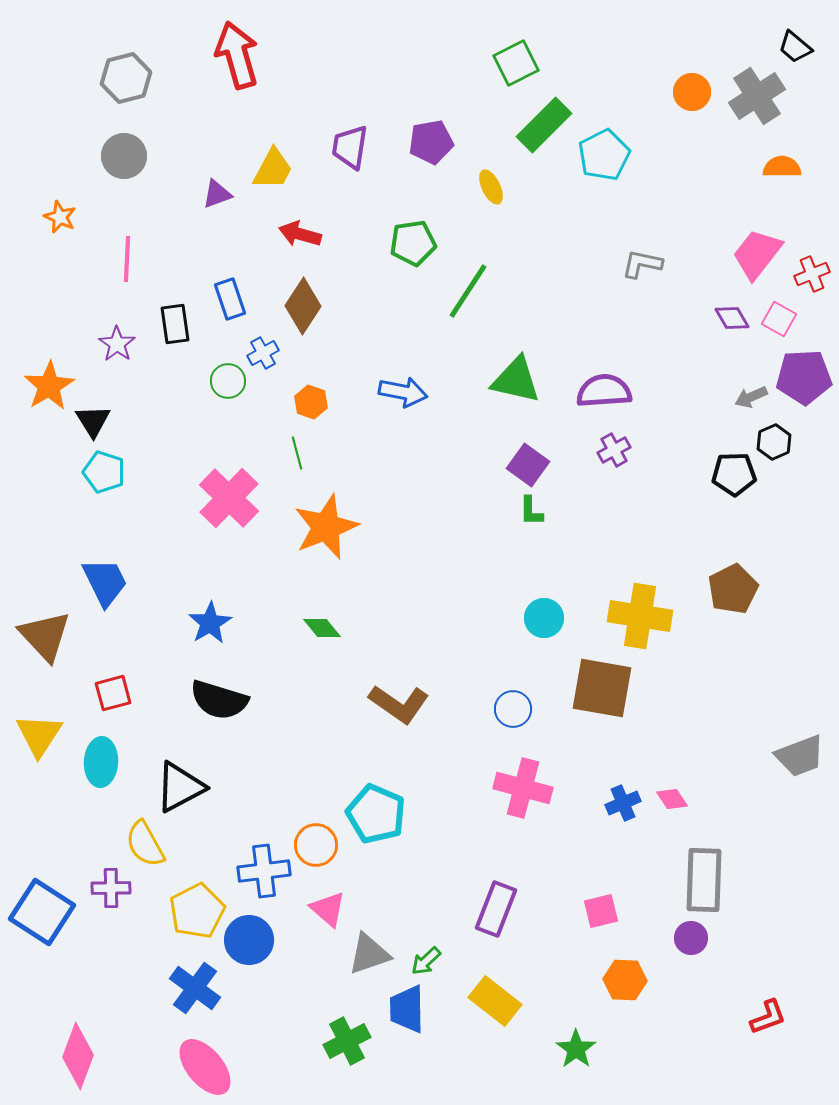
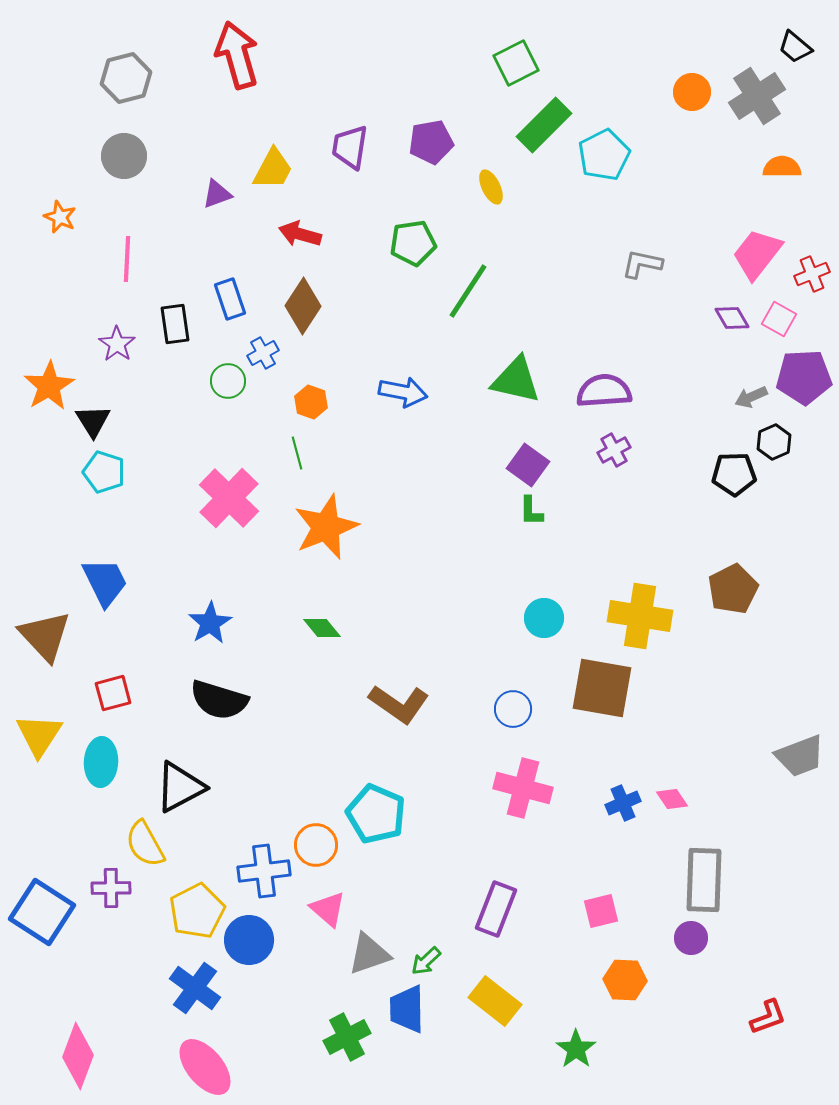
green cross at (347, 1041): moved 4 px up
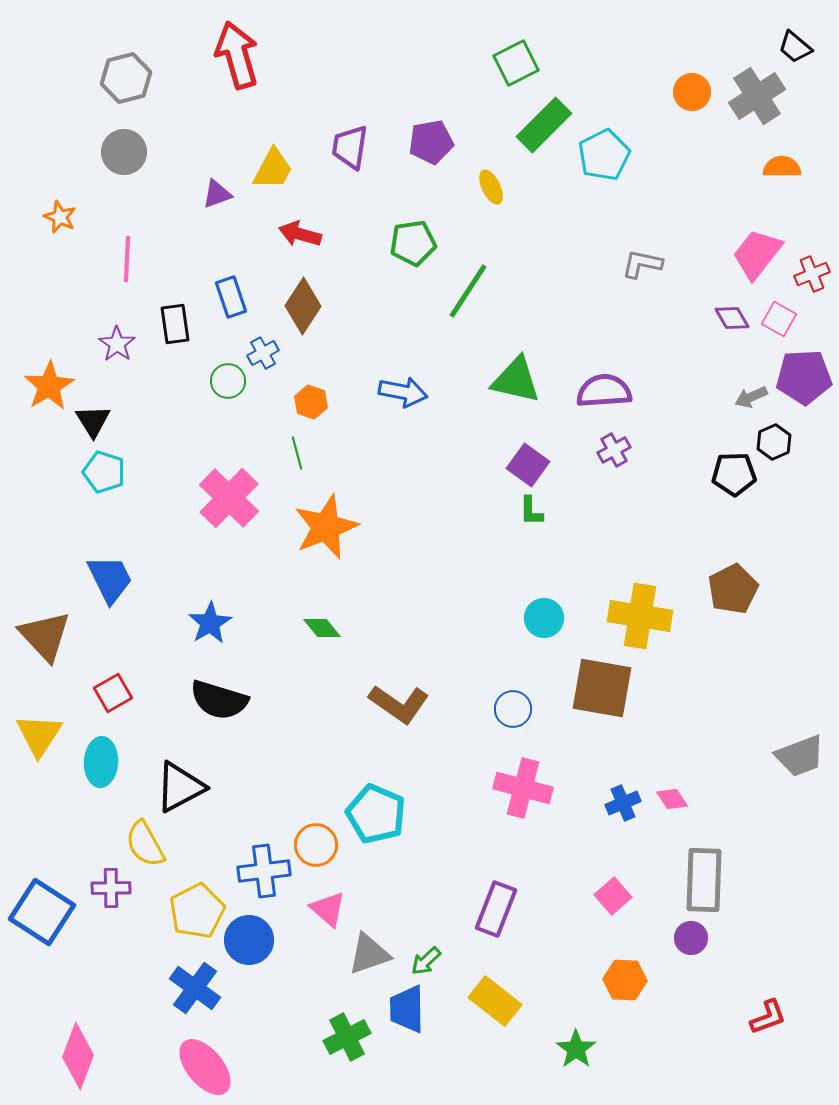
gray circle at (124, 156): moved 4 px up
blue rectangle at (230, 299): moved 1 px right, 2 px up
blue trapezoid at (105, 582): moved 5 px right, 3 px up
red square at (113, 693): rotated 15 degrees counterclockwise
pink square at (601, 911): moved 12 px right, 15 px up; rotated 27 degrees counterclockwise
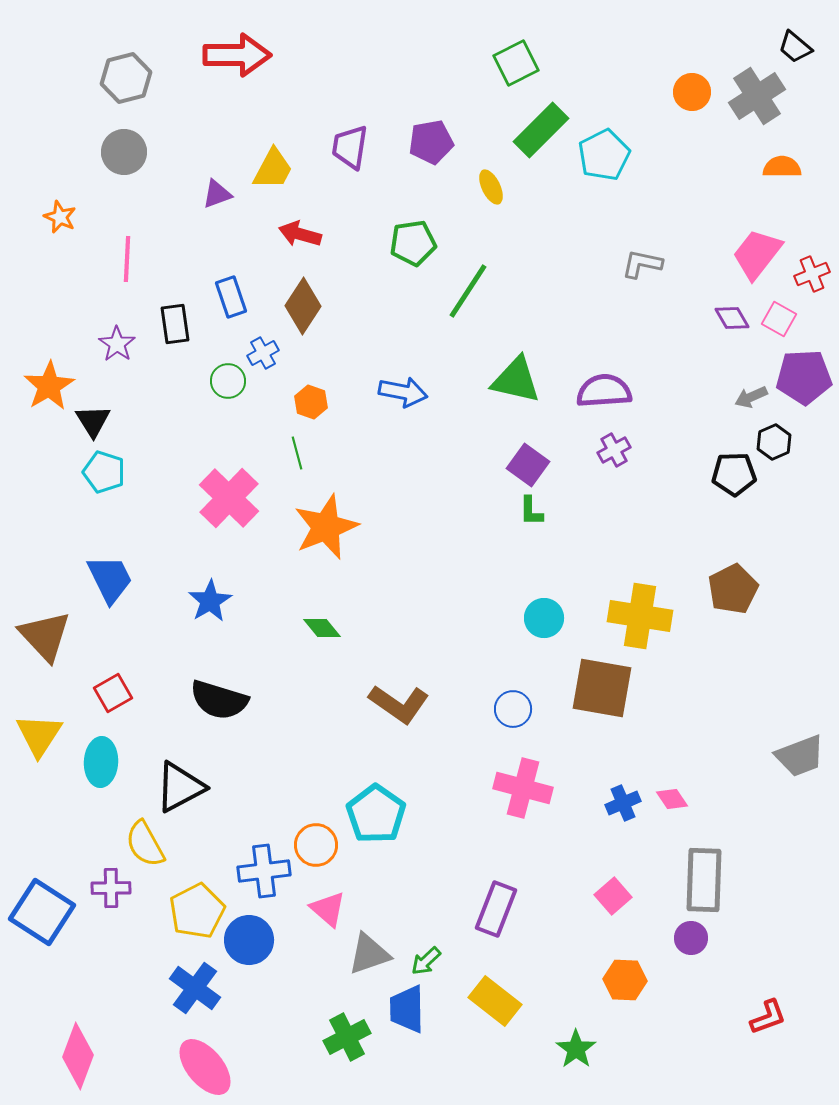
red arrow at (237, 55): rotated 106 degrees clockwise
green rectangle at (544, 125): moved 3 px left, 5 px down
blue star at (210, 623): moved 22 px up
cyan pentagon at (376, 814): rotated 12 degrees clockwise
